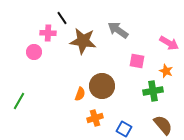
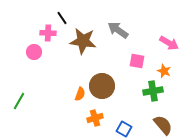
orange star: moved 2 px left
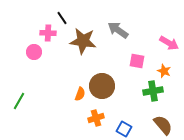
orange cross: moved 1 px right
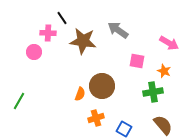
green cross: moved 1 px down
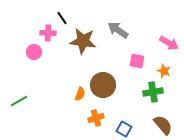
brown circle: moved 1 px right, 1 px up
green line: rotated 30 degrees clockwise
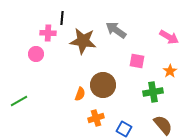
black line: rotated 40 degrees clockwise
gray arrow: moved 2 px left
pink arrow: moved 6 px up
pink circle: moved 2 px right, 2 px down
orange star: moved 6 px right; rotated 16 degrees clockwise
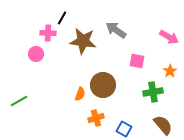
black line: rotated 24 degrees clockwise
